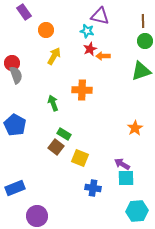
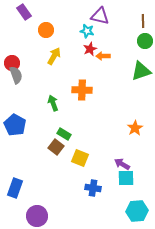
blue rectangle: rotated 48 degrees counterclockwise
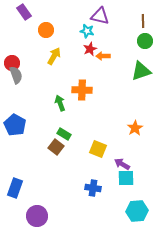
green arrow: moved 7 px right
yellow square: moved 18 px right, 9 px up
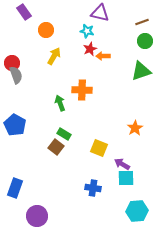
purple triangle: moved 3 px up
brown line: moved 1 px left, 1 px down; rotated 72 degrees clockwise
yellow square: moved 1 px right, 1 px up
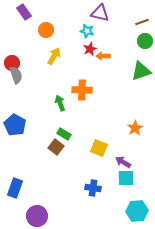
purple arrow: moved 1 px right, 2 px up
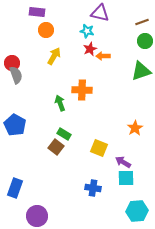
purple rectangle: moved 13 px right; rotated 49 degrees counterclockwise
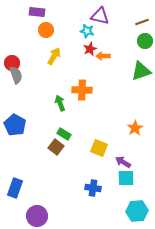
purple triangle: moved 3 px down
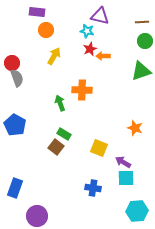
brown line: rotated 16 degrees clockwise
gray semicircle: moved 1 px right, 3 px down
orange star: rotated 21 degrees counterclockwise
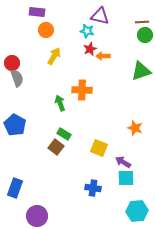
green circle: moved 6 px up
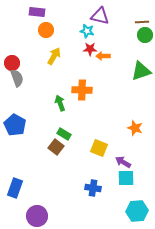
red star: rotated 24 degrees clockwise
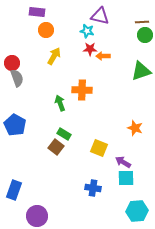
blue rectangle: moved 1 px left, 2 px down
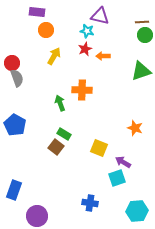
red star: moved 5 px left; rotated 24 degrees counterclockwise
cyan square: moved 9 px left; rotated 18 degrees counterclockwise
blue cross: moved 3 px left, 15 px down
